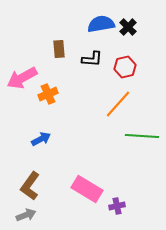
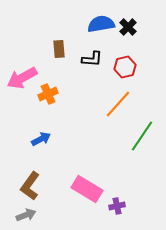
green line: rotated 60 degrees counterclockwise
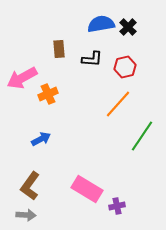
gray arrow: rotated 24 degrees clockwise
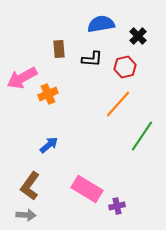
black cross: moved 10 px right, 9 px down
blue arrow: moved 8 px right, 6 px down; rotated 12 degrees counterclockwise
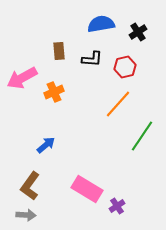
black cross: moved 4 px up; rotated 12 degrees clockwise
brown rectangle: moved 2 px down
orange cross: moved 6 px right, 2 px up
blue arrow: moved 3 px left
purple cross: rotated 21 degrees counterclockwise
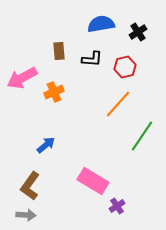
pink rectangle: moved 6 px right, 8 px up
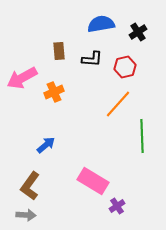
green line: rotated 36 degrees counterclockwise
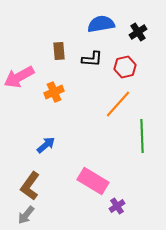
pink arrow: moved 3 px left, 1 px up
gray arrow: rotated 126 degrees clockwise
